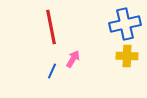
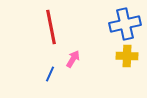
blue line: moved 2 px left, 3 px down
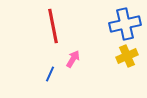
red line: moved 2 px right, 1 px up
yellow cross: rotated 25 degrees counterclockwise
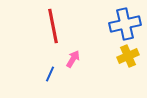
yellow cross: moved 1 px right
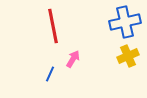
blue cross: moved 2 px up
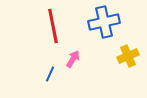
blue cross: moved 21 px left
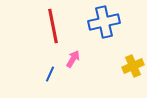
yellow cross: moved 5 px right, 10 px down
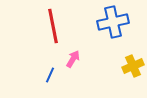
blue cross: moved 9 px right
blue line: moved 1 px down
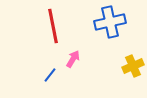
blue cross: moved 3 px left
blue line: rotated 14 degrees clockwise
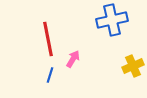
blue cross: moved 2 px right, 2 px up
red line: moved 5 px left, 13 px down
blue line: rotated 21 degrees counterclockwise
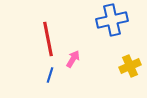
yellow cross: moved 3 px left
